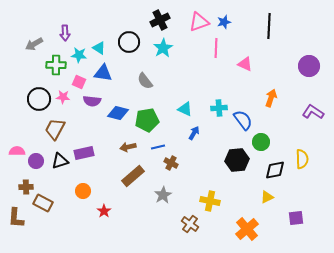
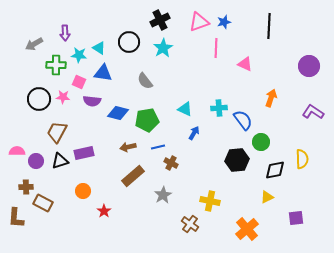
brown trapezoid at (55, 129): moved 2 px right, 3 px down
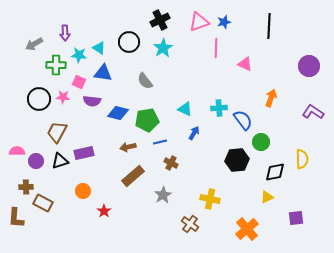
blue line at (158, 147): moved 2 px right, 5 px up
black diamond at (275, 170): moved 2 px down
yellow cross at (210, 201): moved 2 px up
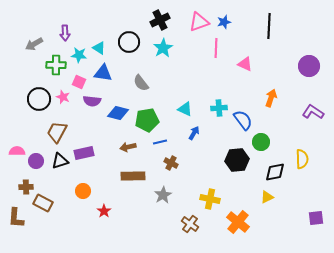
gray semicircle at (145, 81): moved 4 px left, 2 px down
pink star at (63, 97): rotated 16 degrees clockwise
brown rectangle at (133, 176): rotated 40 degrees clockwise
purple square at (296, 218): moved 20 px right
orange cross at (247, 229): moved 9 px left, 7 px up; rotated 10 degrees counterclockwise
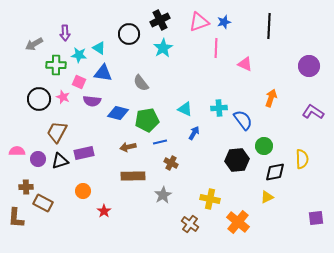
black circle at (129, 42): moved 8 px up
green circle at (261, 142): moved 3 px right, 4 px down
purple circle at (36, 161): moved 2 px right, 2 px up
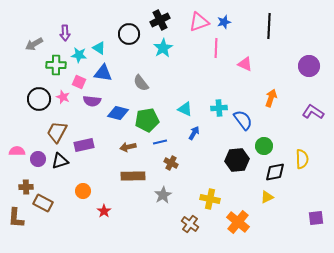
purple rectangle at (84, 153): moved 8 px up
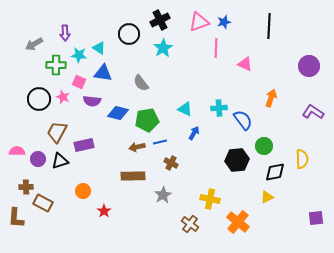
brown arrow at (128, 147): moved 9 px right
